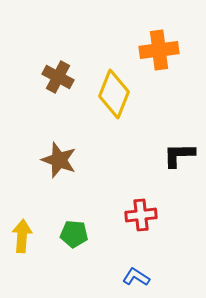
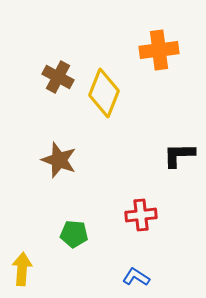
yellow diamond: moved 10 px left, 1 px up
yellow arrow: moved 33 px down
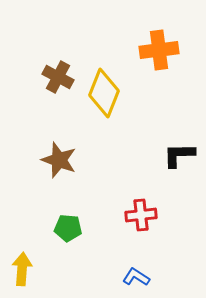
green pentagon: moved 6 px left, 6 px up
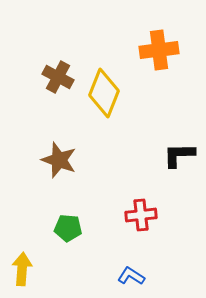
blue L-shape: moved 5 px left, 1 px up
